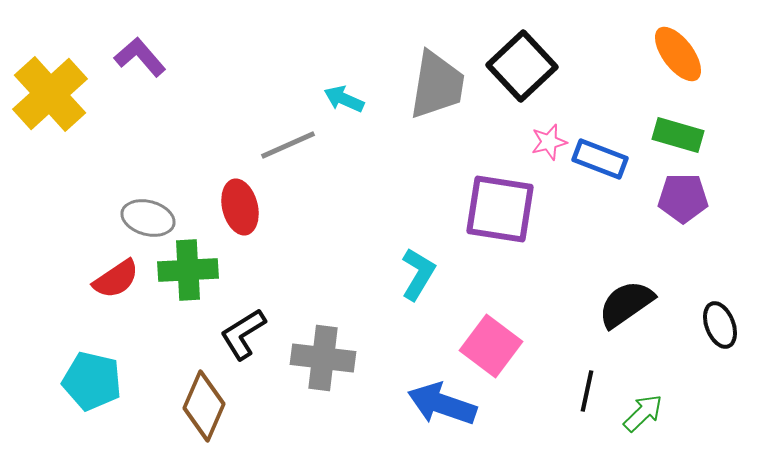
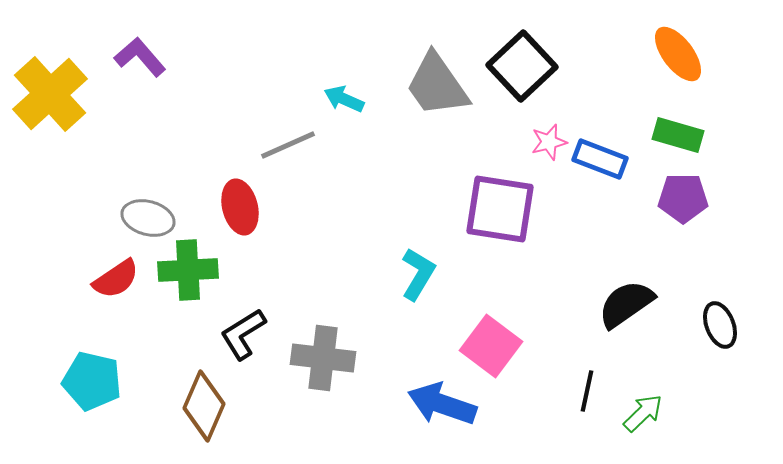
gray trapezoid: rotated 136 degrees clockwise
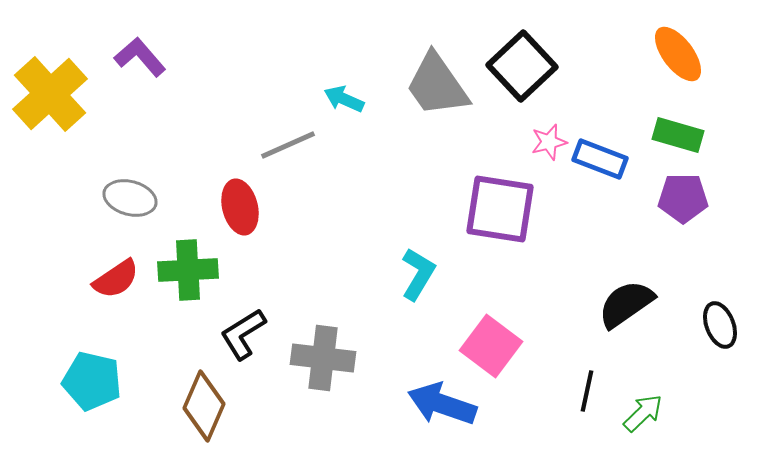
gray ellipse: moved 18 px left, 20 px up
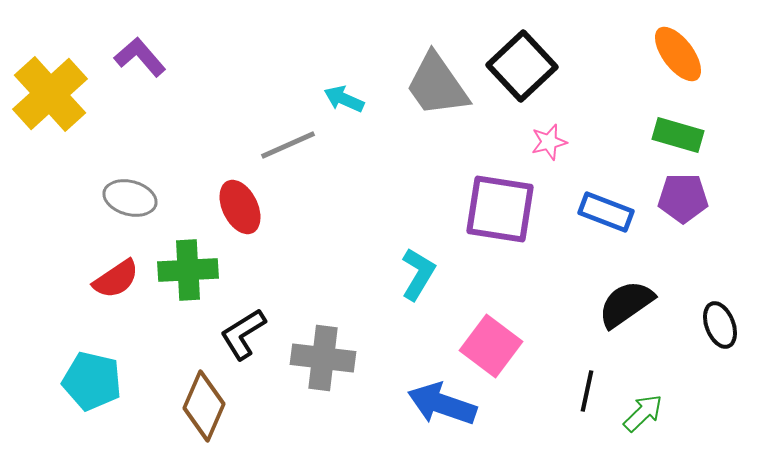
blue rectangle: moved 6 px right, 53 px down
red ellipse: rotated 12 degrees counterclockwise
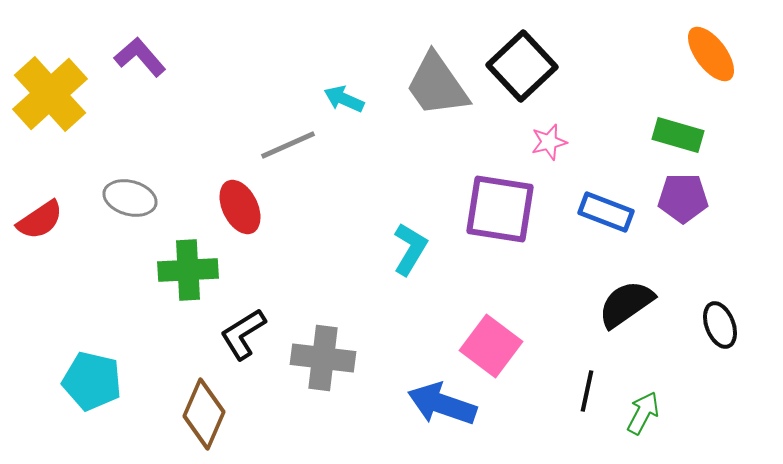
orange ellipse: moved 33 px right
cyan L-shape: moved 8 px left, 25 px up
red semicircle: moved 76 px left, 59 px up
brown diamond: moved 8 px down
green arrow: rotated 18 degrees counterclockwise
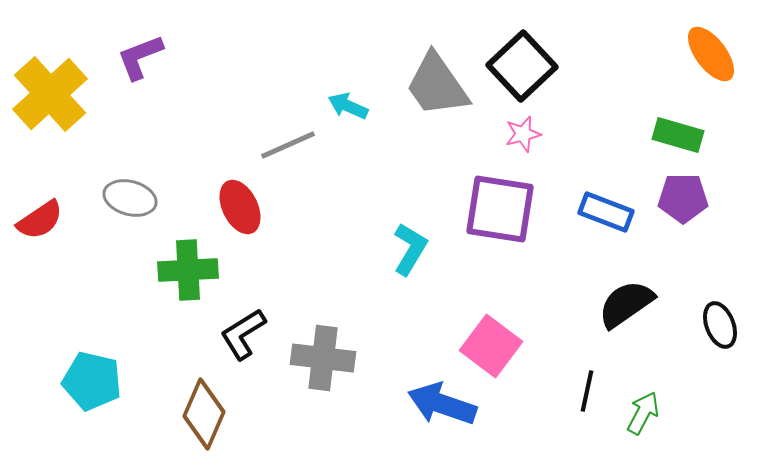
purple L-shape: rotated 70 degrees counterclockwise
cyan arrow: moved 4 px right, 7 px down
pink star: moved 26 px left, 8 px up
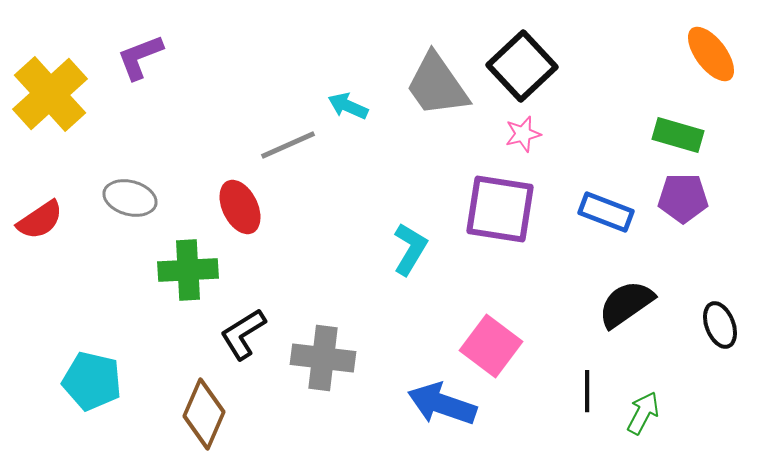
black line: rotated 12 degrees counterclockwise
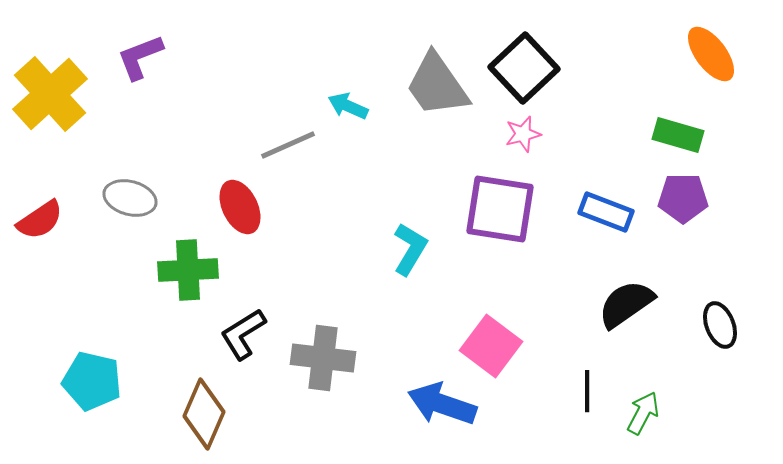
black square: moved 2 px right, 2 px down
